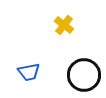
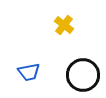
black circle: moved 1 px left
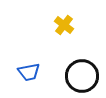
black circle: moved 1 px left, 1 px down
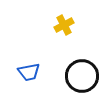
yellow cross: rotated 24 degrees clockwise
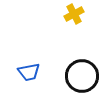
yellow cross: moved 10 px right, 11 px up
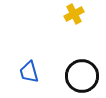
blue trapezoid: rotated 85 degrees clockwise
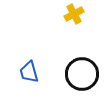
black circle: moved 2 px up
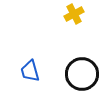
blue trapezoid: moved 1 px right, 1 px up
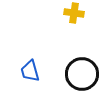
yellow cross: moved 1 px up; rotated 36 degrees clockwise
